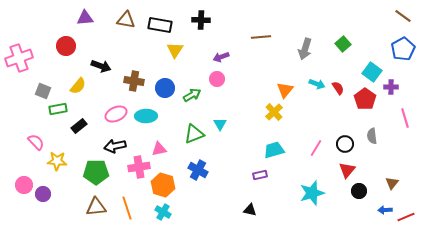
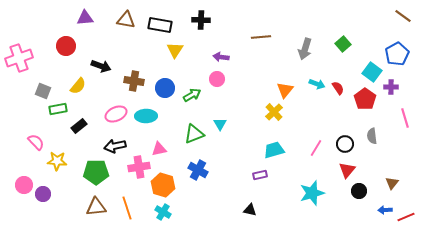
blue pentagon at (403, 49): moved 6 px left, 5 px down
purple arrow at (221, 57): rotated 28 degrees clockwise
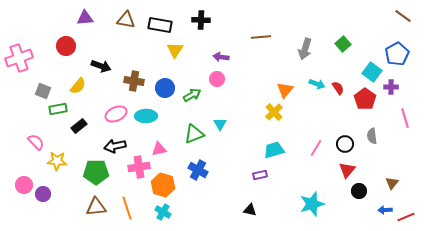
cyan star at (312, 193): moved 11 px down
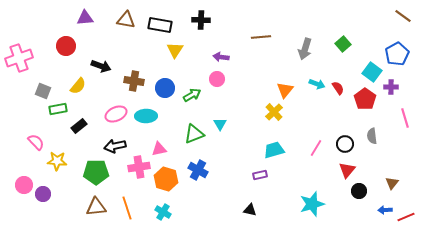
orange hexagon at (163, 185): moved 3 px right, 6 px up
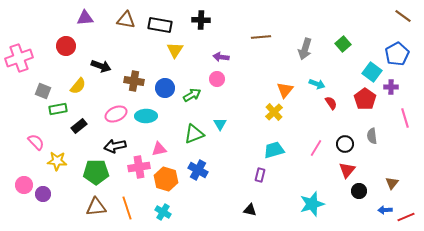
red semicircle at (338, 88): moved 7 px left, 15 px down
purple rectangle at (260, 175): rotated 64 degrees counterclockwise
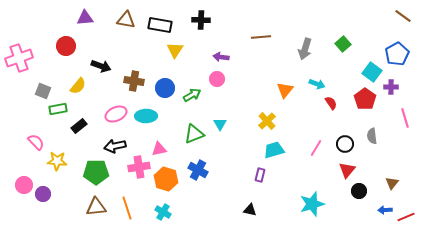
yellow cross at (274, 112): moved 7 px left, 9 px down
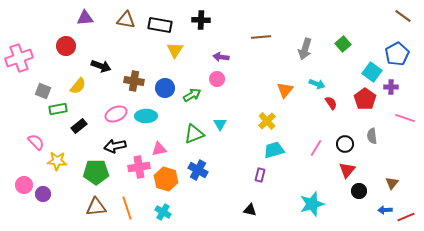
pink line at (405, 118): rotated 54 degrees counterclockwise
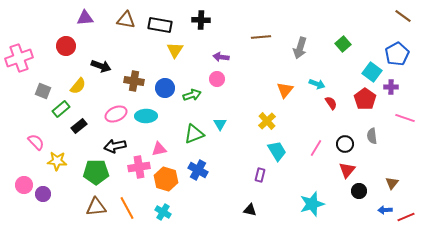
gray arrow at (305, 49): moved 5 px left, 1 px up
green arrow at (192, 95): rotated 12 degrees clockwise
green rectangle at (58, 109): moved 3 px right; rotated 30 degrees counterclockwise
cyan trapezoid at (274, 150): moved 3 px right, 1 px down; rotated 75 degrees clockwise
orange line at (127, 208): rotated 10 degrees counterclockwise
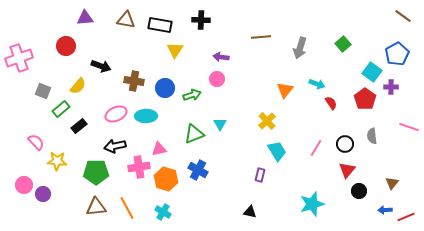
pink line at (405, 118): moved 4 px right, 9 px down
black triangle at (250, 210): moved 2 px down
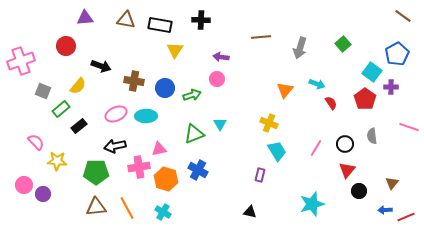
pink cross at (19, 58): moved 2 px right, 3 px down
yellow cross at (267, 121): moved 2 px right, 2 px down; rotated 24 degrees counterclockwise
